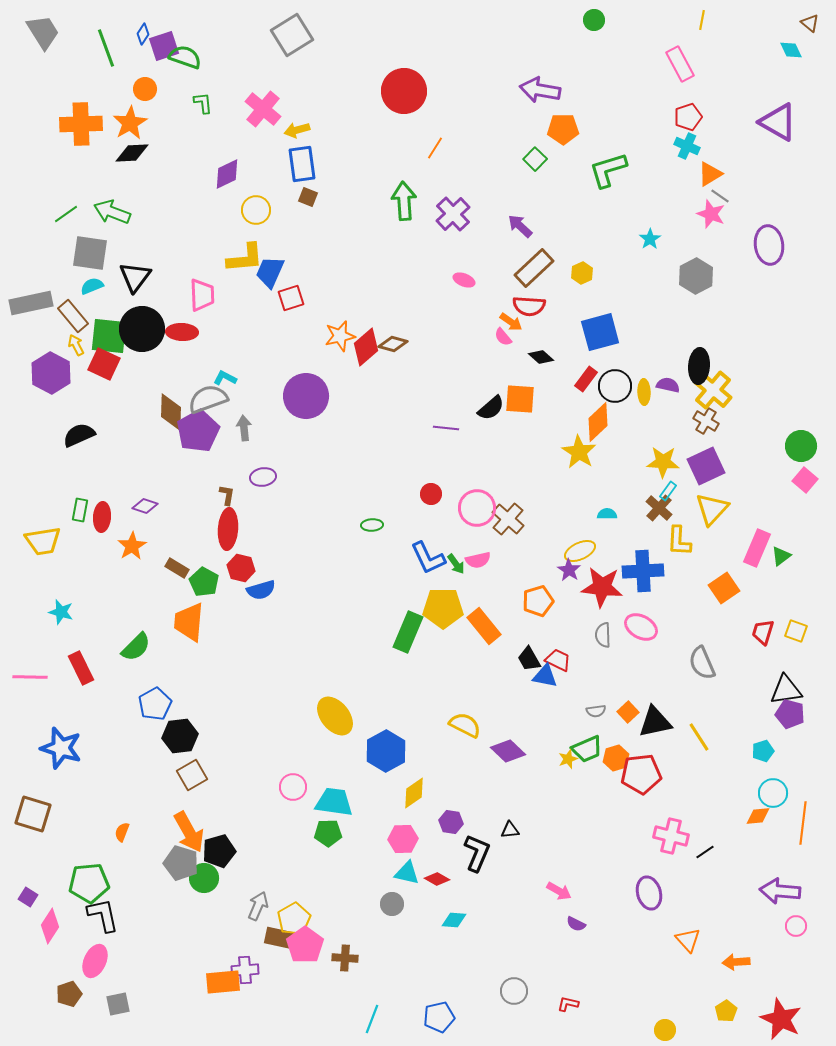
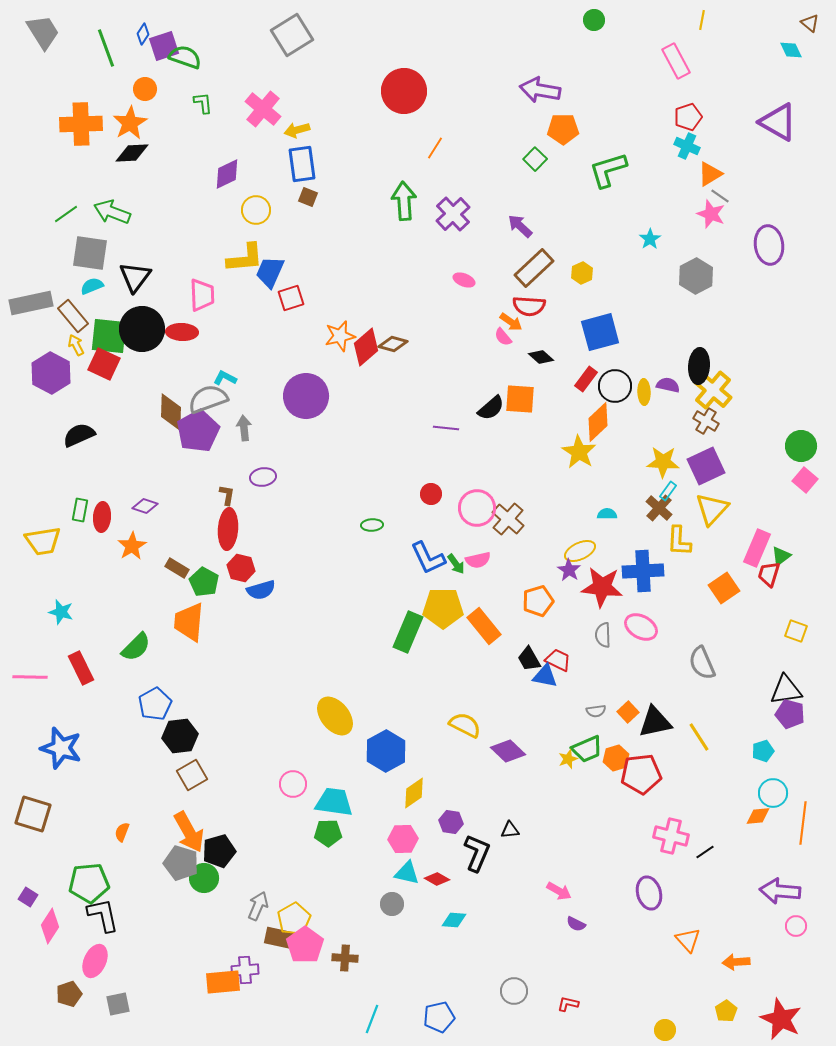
pink rectangle at (680, 64): moved 4 px left, 3 px up
red trapezoid at (763, 632): moved 6 px right, 58 px up
pink circle at (293, 787): moved 3 px up
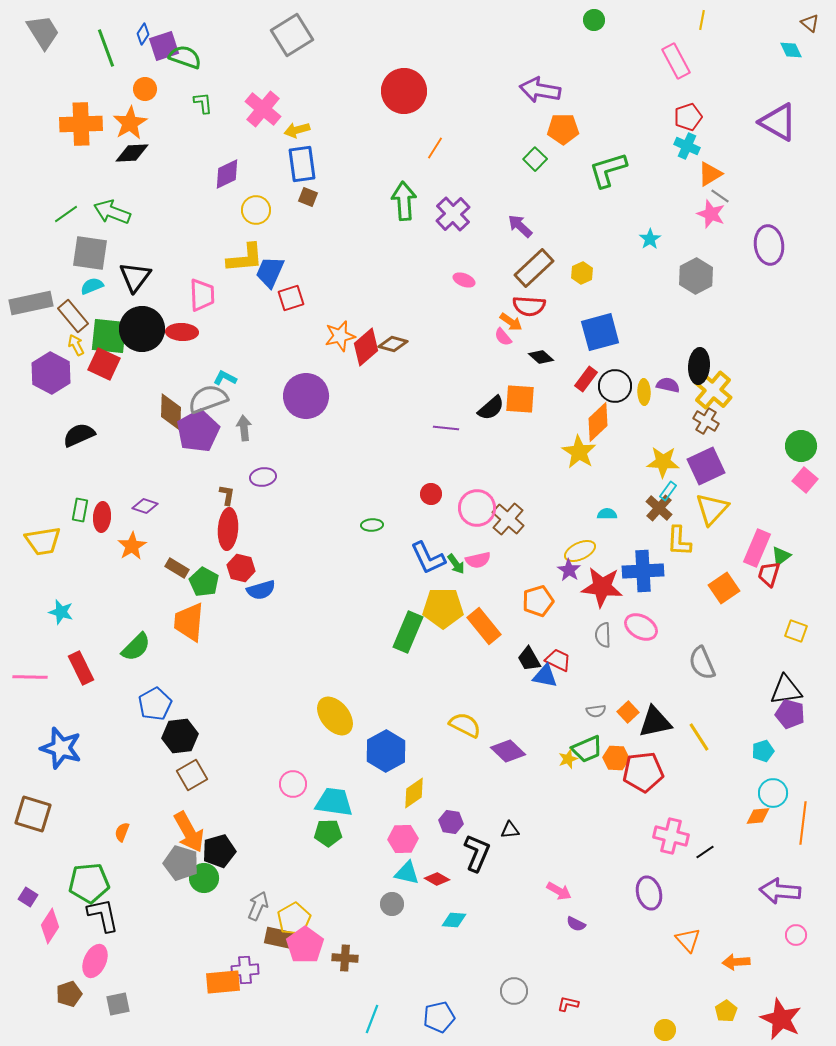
orange hexagon at (616, 758): rotated 20 degrees clockwise
red pentagon at (641, 774): moved 2 px right, 2 px up
pink circle at (796, 926): moved 9 px down
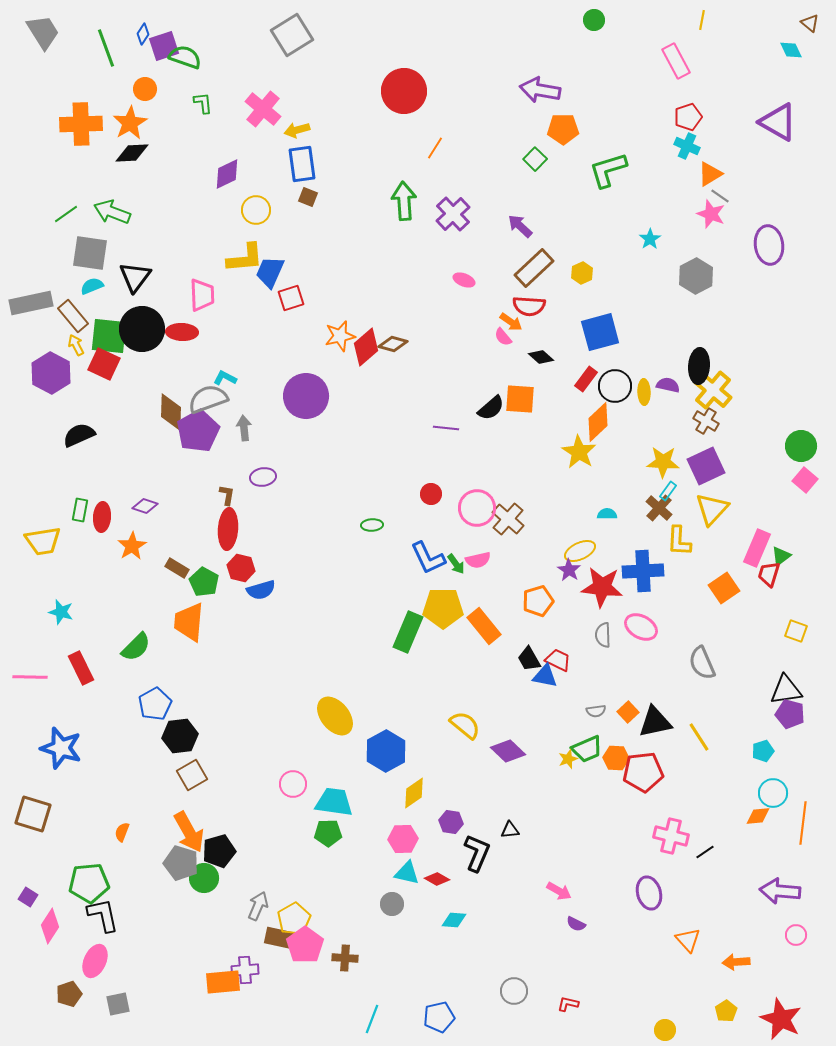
yellow semicircle at (465, 725): rotated 12 degrees clockwise
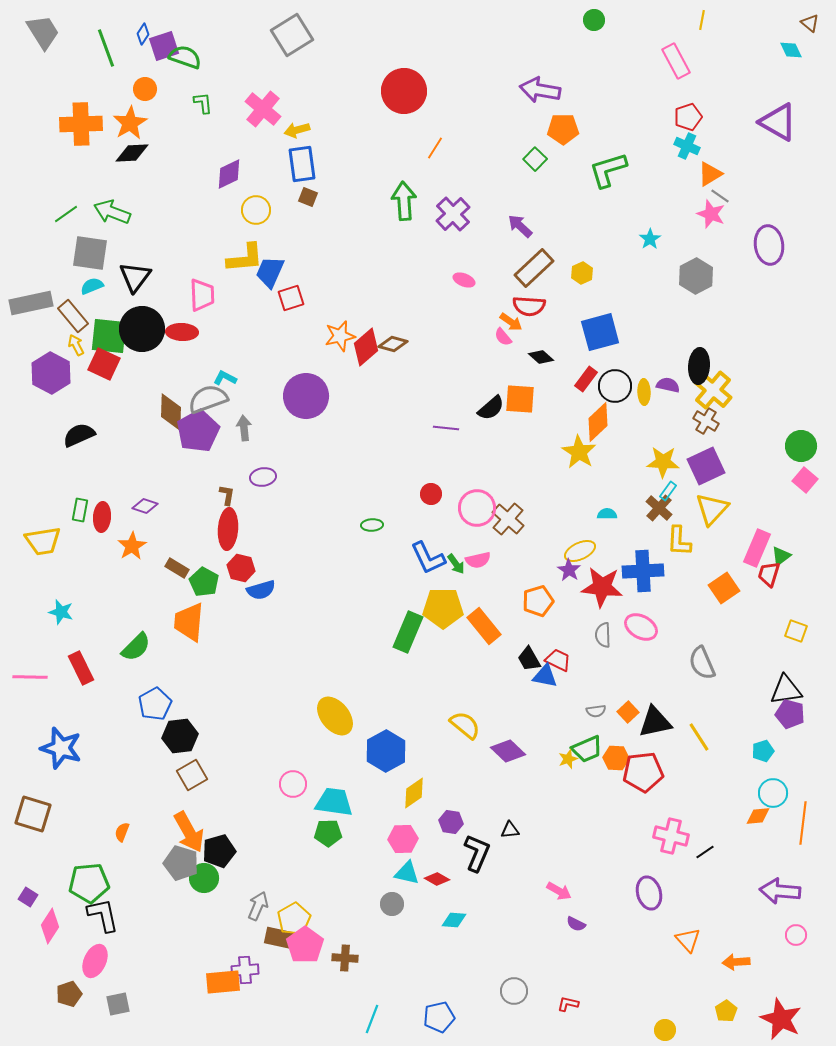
purple diamond at (227, 174): moved 2 px right
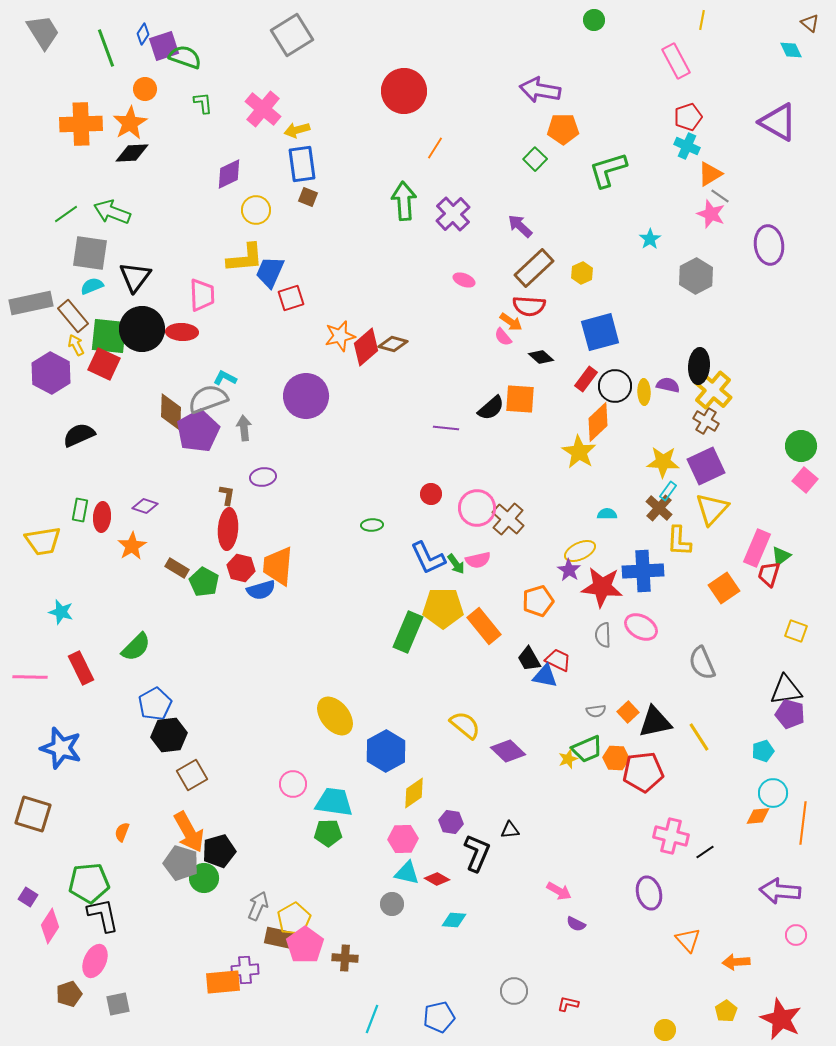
orange trapezoid at (189, 622): moved 89 px right, 56 px up
black hexagon at (180, 736): moved 11 px left, 1 px up
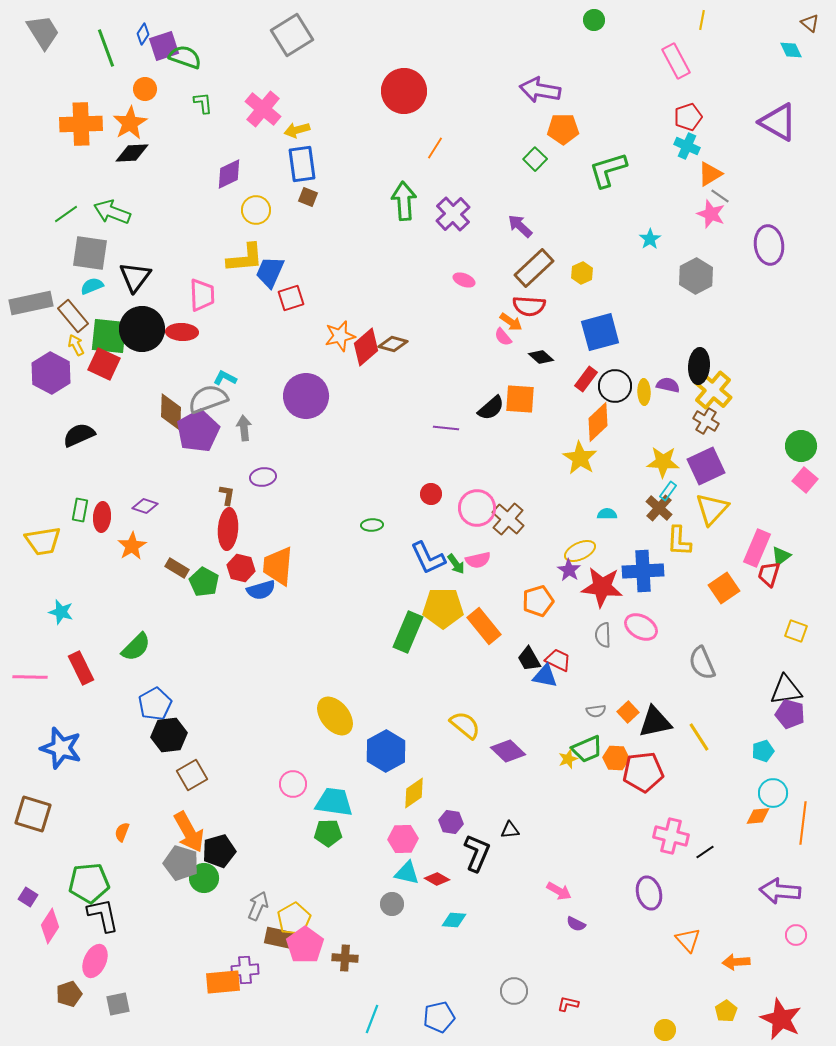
yellow star at (579, 452): moved 1 px right, 6 px down
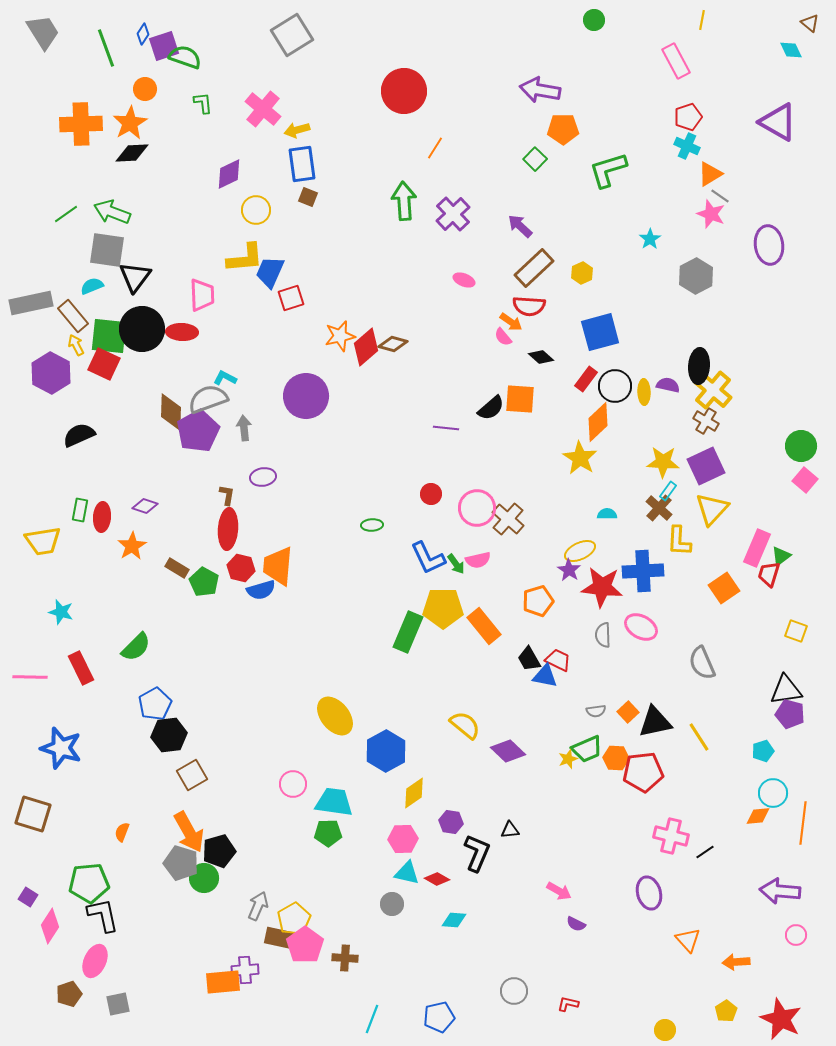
gray square at (90, 253): moved 17 px right, 3 px up
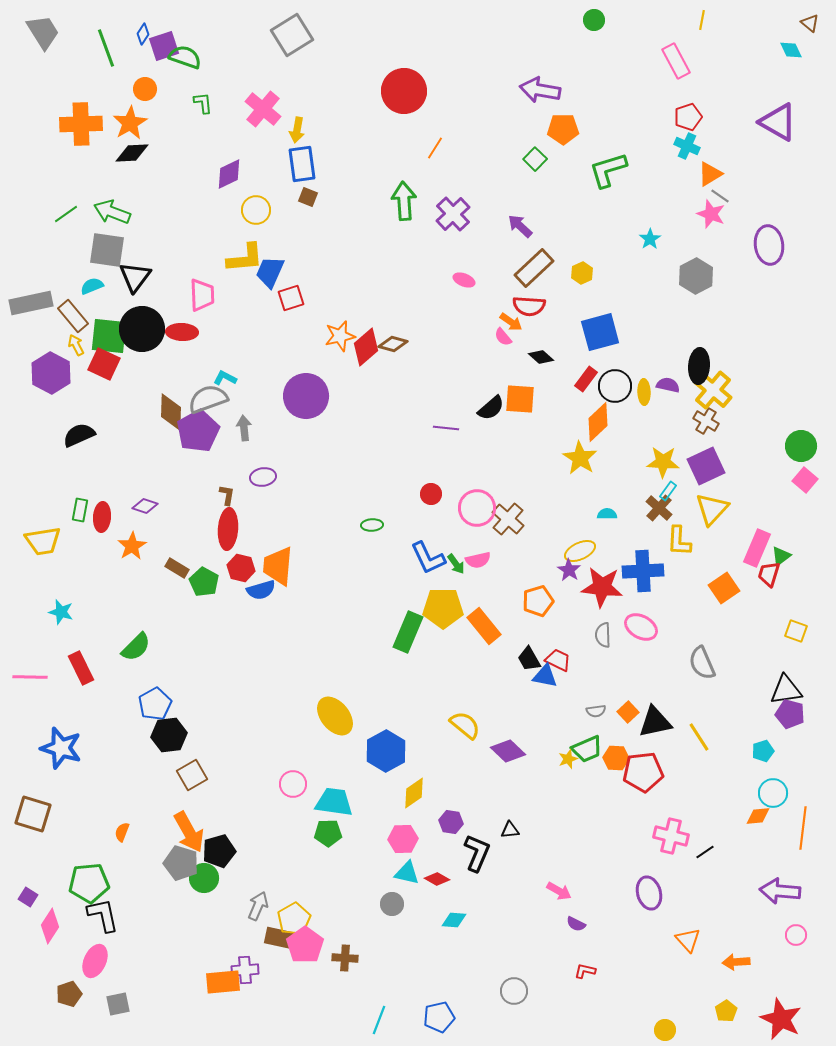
yellow arrow at (297, 130): rotated 65 degrees counterclockwise
orange line at (803, 823): moved 5 px down
red L-shape at (568, 1004): moved 17 px right, 33 px up
cyan line at (372, 1019): moved 7 px right, 1 px down
